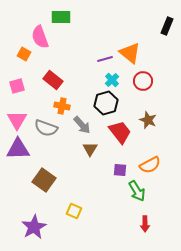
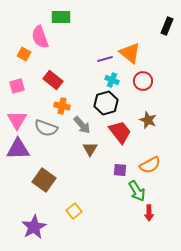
cyan cross: rotated 24 degrees counterclockwise
yellow square: rotated 28 degrees clockwise
red arrow: moved 4 px right, 11 px up
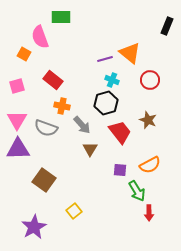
red circle: moved 7 px right, 1 px up
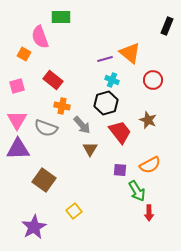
red circle: moved 3 px right
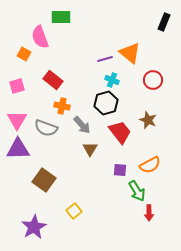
black rectangle: moved 3 px left, 4 px up
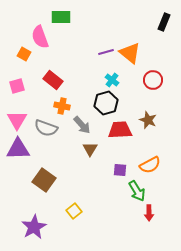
purple line: moved 1 px right, 7 px up
cyan cross: rotated 16 degrees clockwise
red trapezoid: moved 2 px up; rotated 55 degrees counterclockwise
